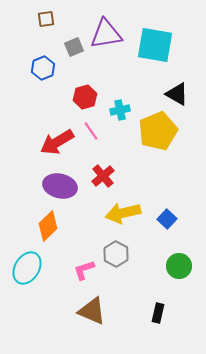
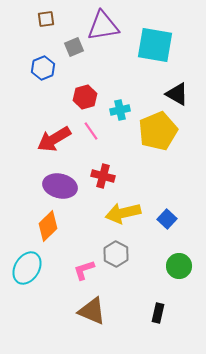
purple triangle: moved 3 px left, 8 px up
red arrow: moved 3 px left, 3 px up
red cross: rotated 35 degrees counterclockwise
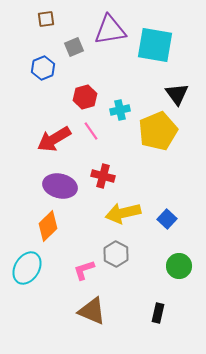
purple triangle: moved 7 px right, 4 px down
black triangle: rotated 25 degrees clockwise
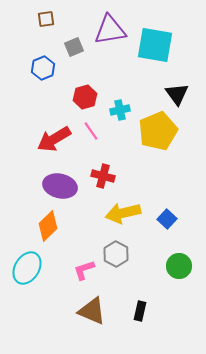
black rectangle: moved 18 px left, 2 px up
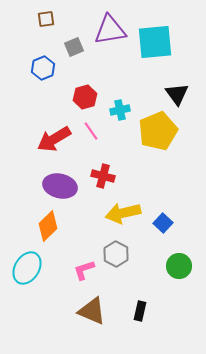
cyan square: moved 3 px up; rotated 15 degrees counterclockwise
blue square: moved 4 px left, 4 px down
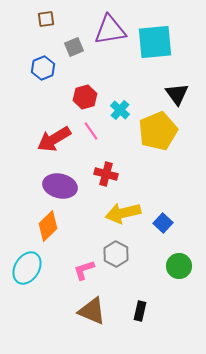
cyan cross: rotated 36 degrees counterclockwise
red cross: moved 3 px right, 2 px up
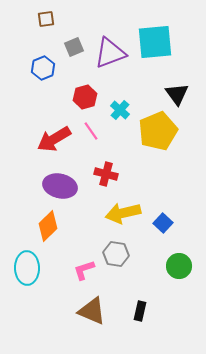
purple triangle: moved 23 px down; rotated 12 degrees counterclockwise
gray hexagon: rotated 20 degrees counterclockwise
cyan ellipse: rotated 32 degrees counterclockwise
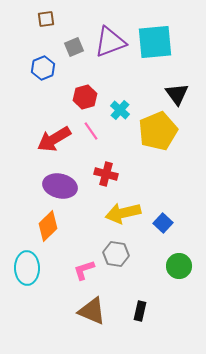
purple triangle: moved 11 px up
